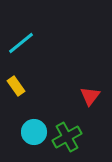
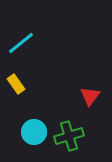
yellow rectangle: moved 2 px up
green cross: moved 2 px right, 1 px up; rotated 12 degrees clockwise
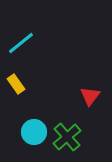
green cross: moved 2 px left, 1 px down; rotated 24 degrees counterclockwise
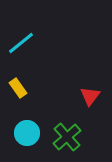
yellow rectangle: moved 2 px right, 4 px down
cyan circle: moved 7 px left, 1 px down
